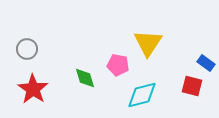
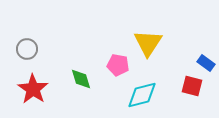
green diamond: moved 4 px left, 1 px down
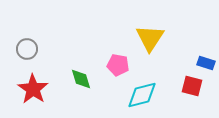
yellow triangle: moved 2 px right, 5 px up
blue rectangle: rotated 18 degrees counterclockwise
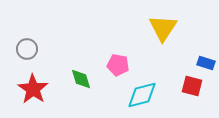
yellow triangle: moved 13 px right, 10 px up
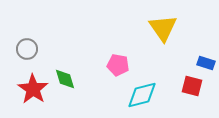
yellow triangle: rotated 8 degrees counterclockwise
green diamond: moved 16 px left
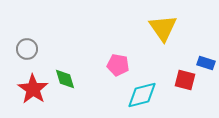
red square: moved 7 px left, 6 px up
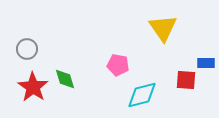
blue rectangle: rotated 18 degrees counterclockwise
red square: moved 1 px right; rotated 10 degrees counterclockwise
red star: moved 2 px up
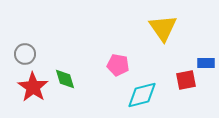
gray circle: moved 2 px left, 5 px down
red square: rotated 15 degrees counterclockwise
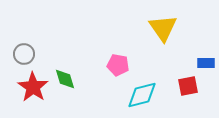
gray circle: moved 1 px left
red square: moved 2 px right, 6 px down
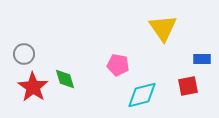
blue rectangle: moved 4 px left, 4 px up
